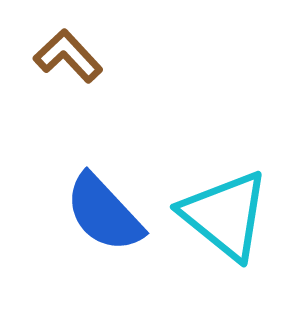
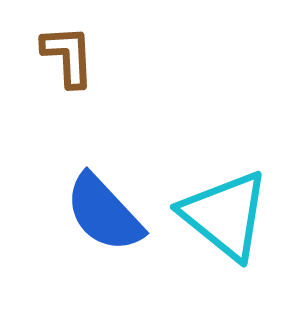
brown L-shape: rotated 40 degrees clockwise
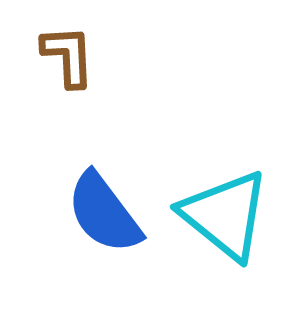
blue semicircle: rotated 6 degrees clockwise
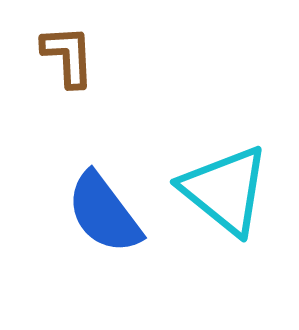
cyan triangle: moved 25 px up
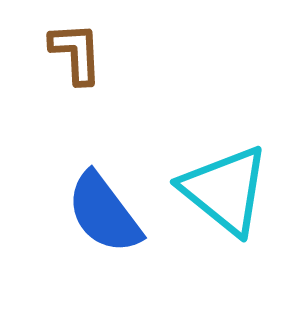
brown L-shape: moved 8 px right, 3 px up
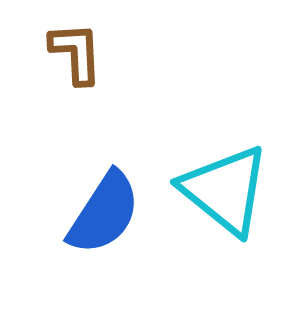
blue semicircle: rotated 110 degrees counterclockwise
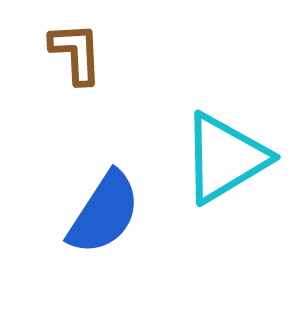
cyan triangle: moved 32 px up; rotated 50 degrees clockwise
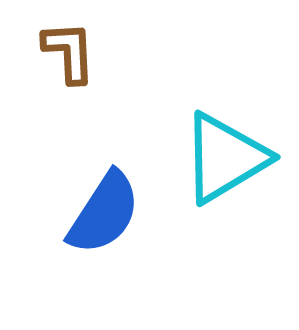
brown L-shape: moved 7 px left, 1 px up
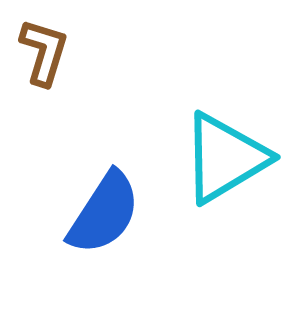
brown L-shape: moved 25 px left; rotated 20 degrees clockwise
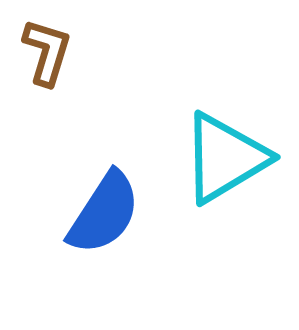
brown L-shape: moved 3 px right
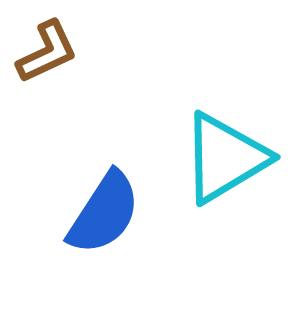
brown L-shape: rotated 48 degrees clockwise
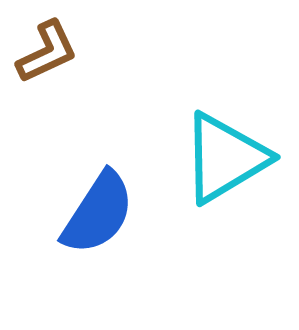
blue semicircle: moved 6 px left
